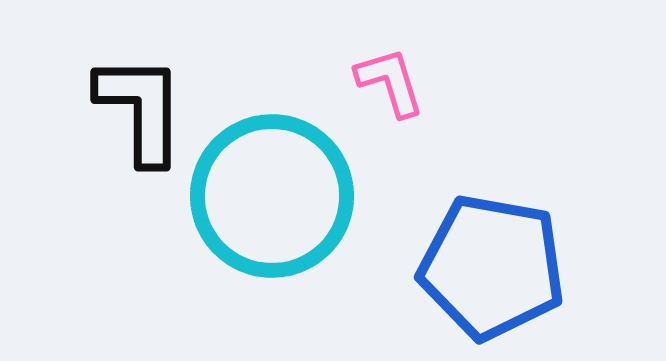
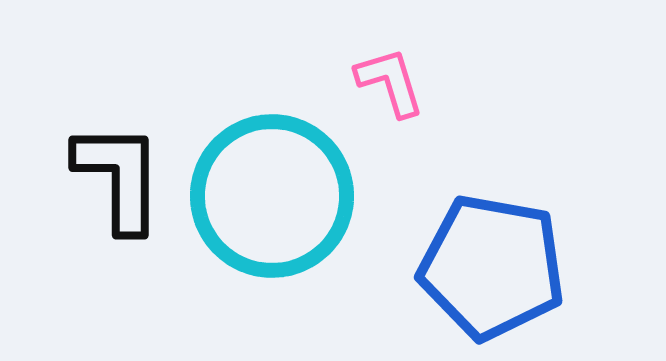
black L-shape: moved 22 px left, 68 px down
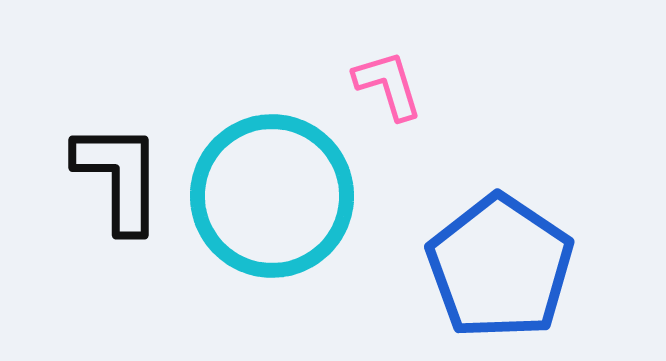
pink L-shape: moved 2 px left, 3 px down
blue pentagon: moved 8 px right; rotated 24 degrees clockwise
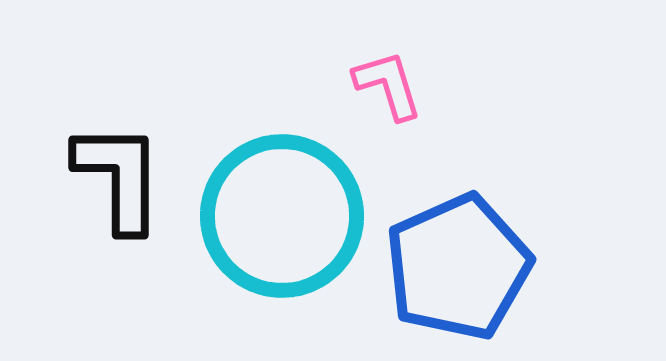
cyan circle: moved 10 px right, 20 px down
blue pentagon: moved 42 px left; rotated 14 degrees clockwise
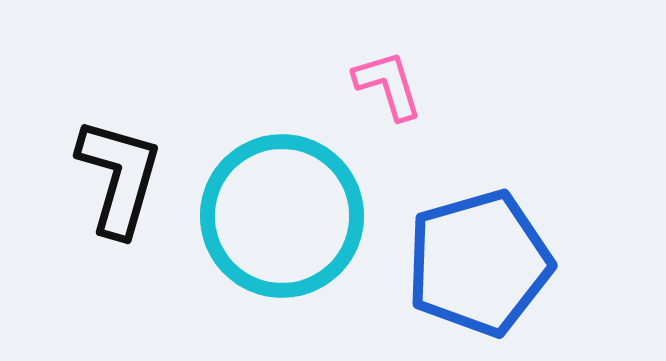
black L-shape: rotated 16 degrees clockwise
blue pentagon: moved 21 px right, 4 px up; rotated 8 degrees clockwise
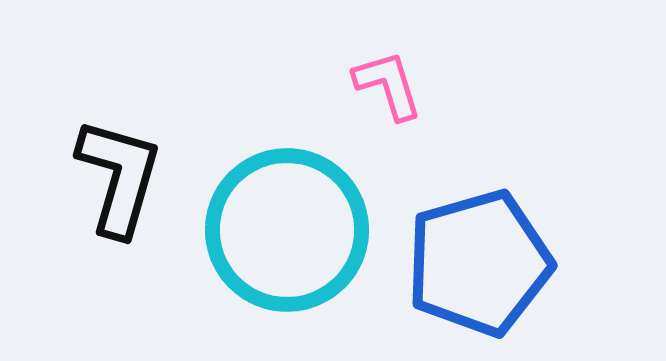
cyan circle: moved 5 px right, 14 px down
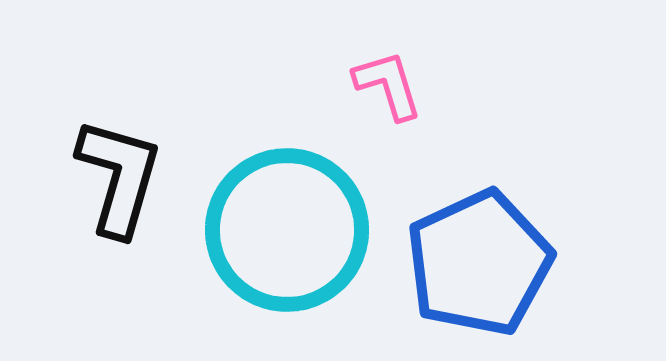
blue pentagon: rotated 9 degrees counterclockwise
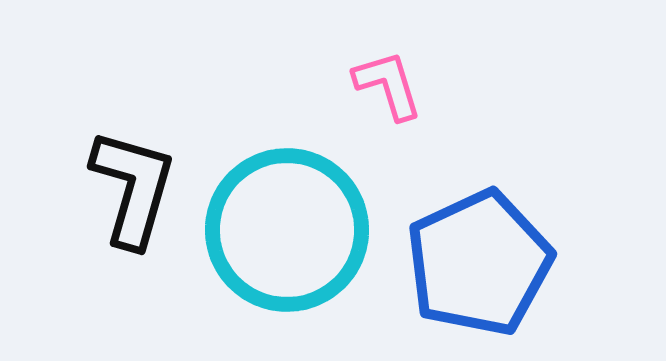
black L-shape: moved 14 px right, 11 px down
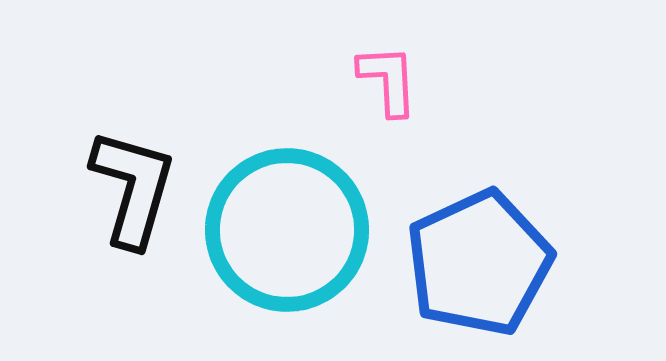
pink L-shape: moved 5 px up; rotated 14 degrees clockwise
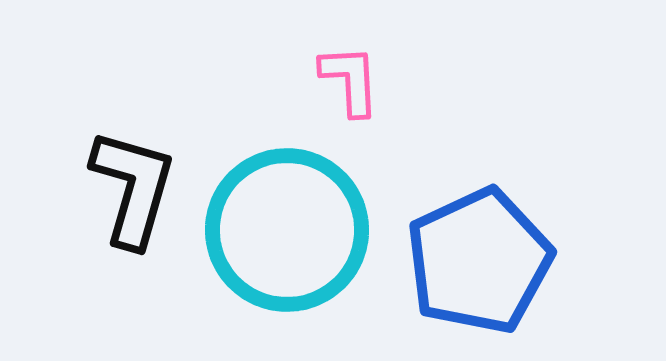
pink L-shape: moved 38 px left
blue pentagon: moved 2 px up
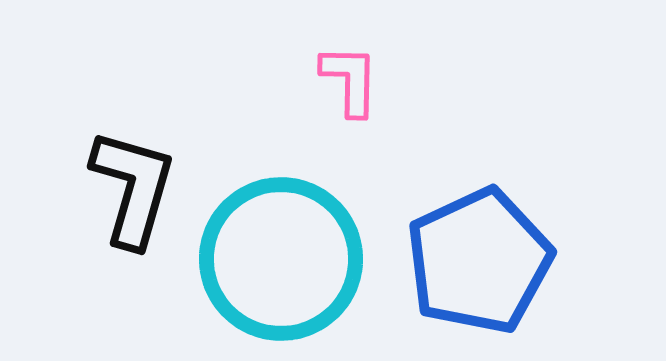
pink L-shape: rotated 4 degrees clockwise
cyan circle: moved 6 px left, 29 px down
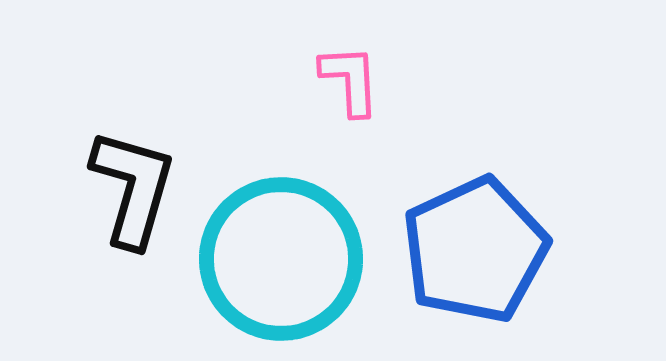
pink L-shape: rotated 4 degrees counterclockwise
blue pentagon: moved 4 px left, 11 px up
